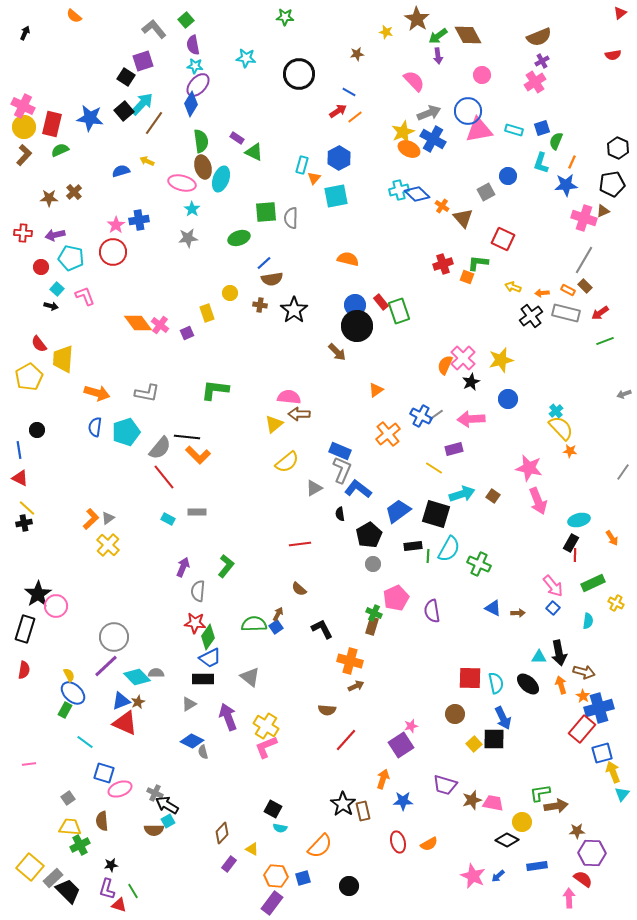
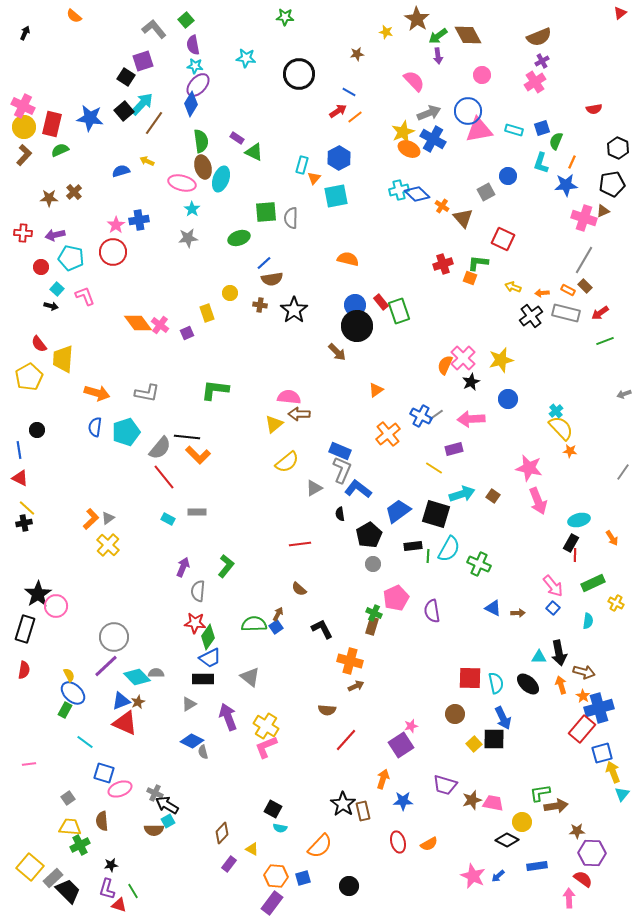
red semicircle at (613, 55): moved 19 px left, 54 px down
orange square at (467, 277): moved 3 px right, 1 px down
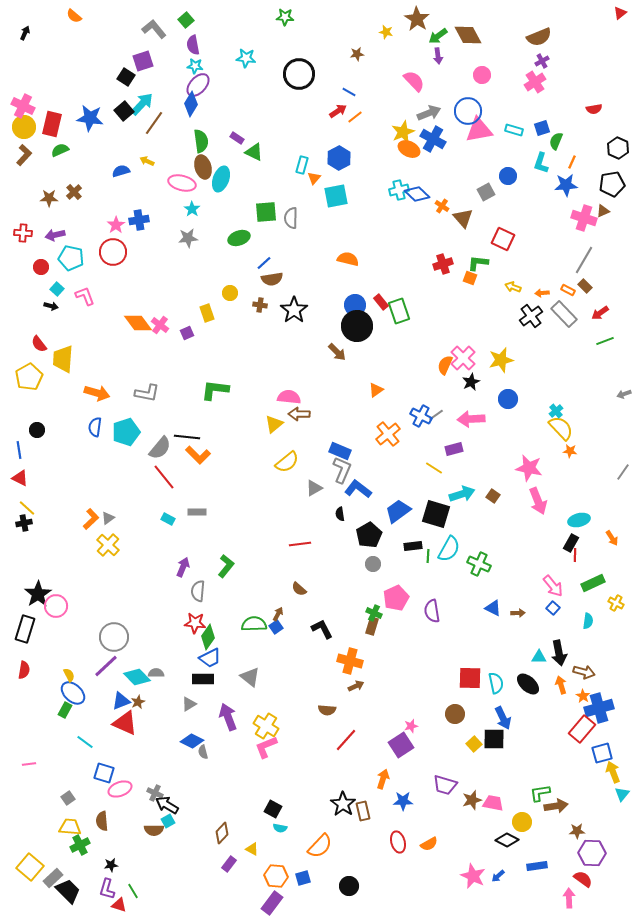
gray rectangle at (566, 313): moved 2 px left, 1 px down; rotated 32 degrees clockwise
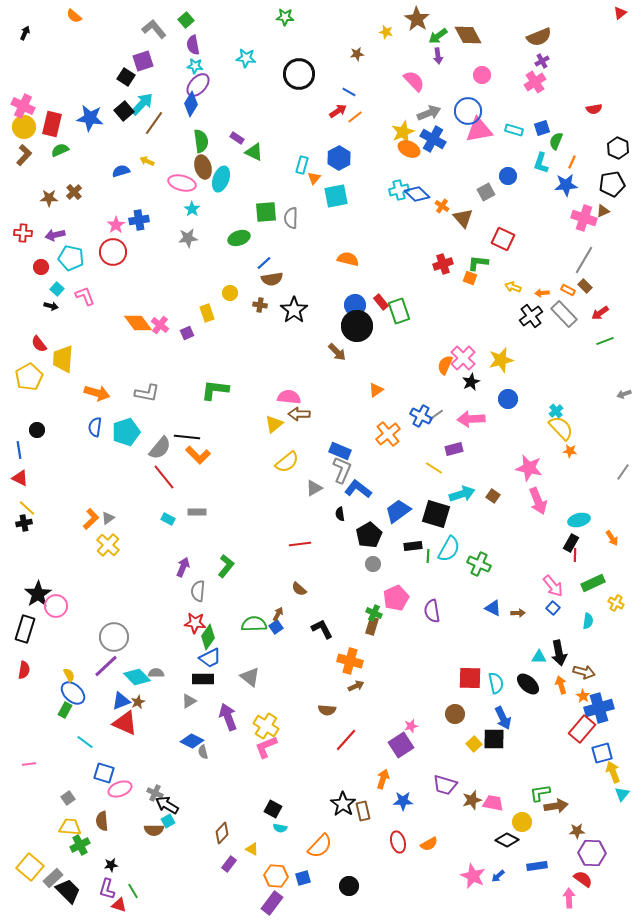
gray triangle at (189, 704): moved 3 px up
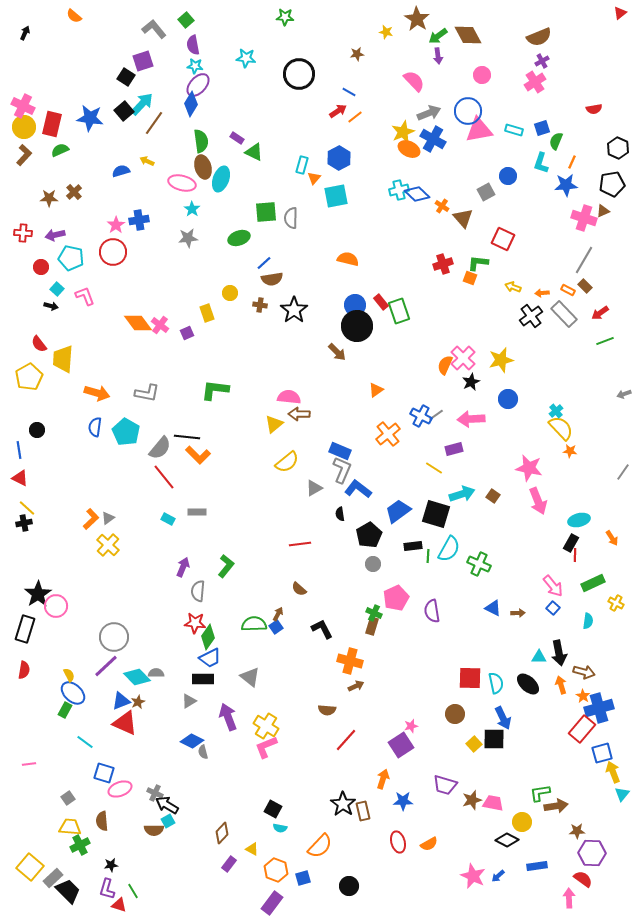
cyan pentagon at (126, 432): rotated 24 degrees counterclockwise
orange hexagon at (276, 876): moved 6 px up; rotated 15 degrees clockwise
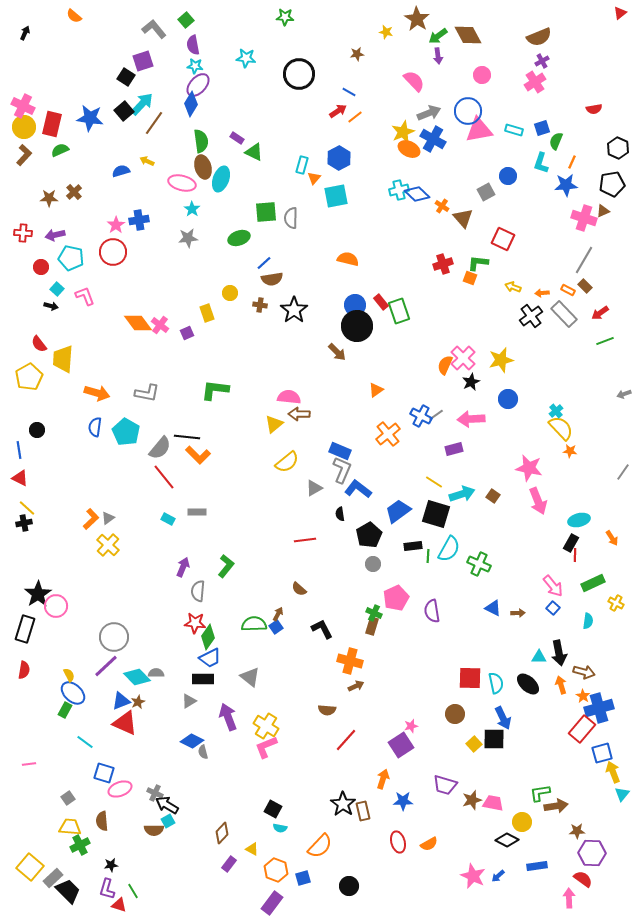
yellow line at (434, 468): moved 14 px down
red line at (300, 544): moved 5 px right, 4 px up
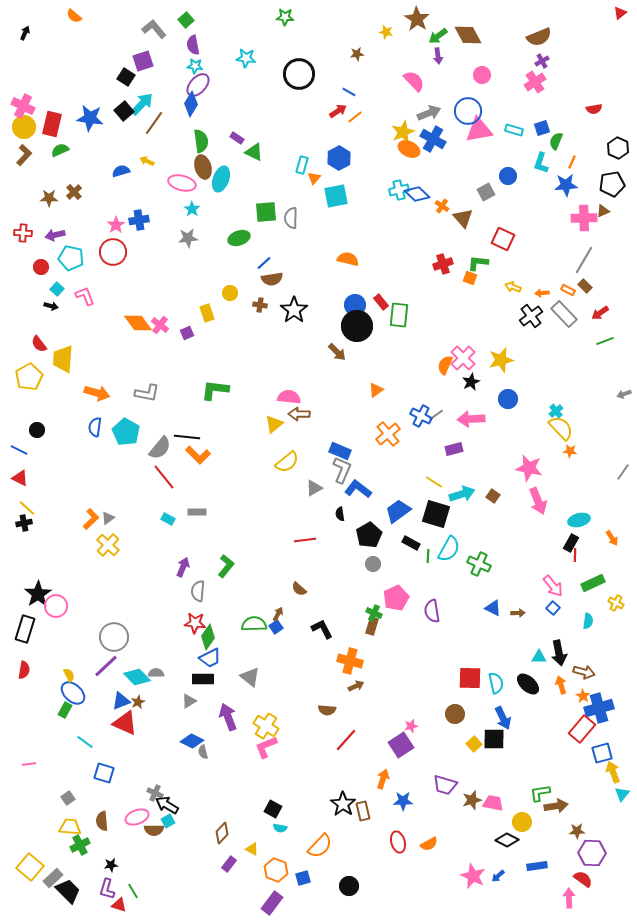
pink cross at (584, 218): rotated 20 degrees counterclockwise
green rectangle at (399, 311): moved 4 px down; rotated 25 degrees clockwise
blue line at (19, 450): rotated 54 degrees counterclockwise
black rectangle at (413, 546): moved 2 px left, 3 px up; rotated 36 degrees clockwise
pink ellipse at (120, 789): moved 17 px right, 28 px down
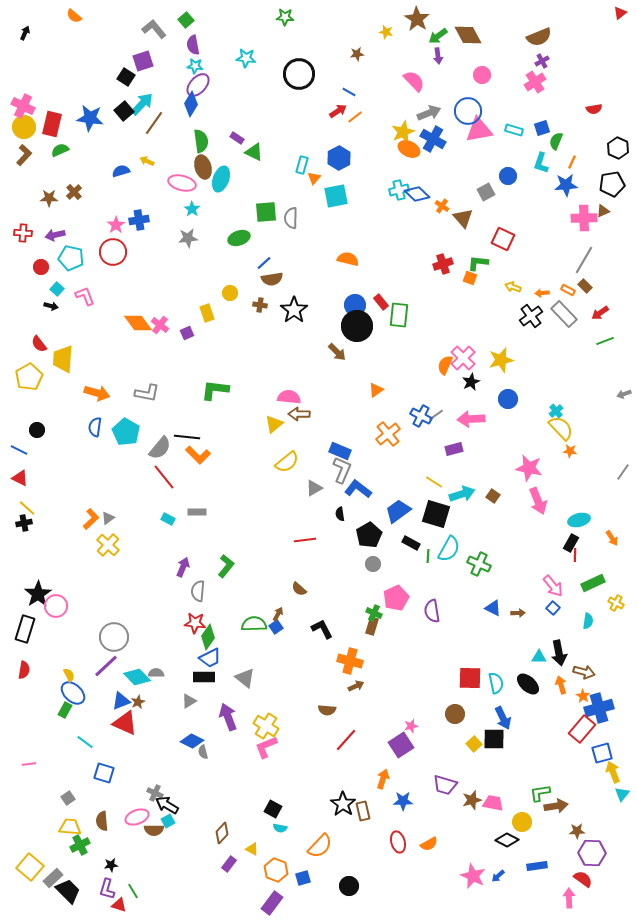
gray triangle at (250, 677): moved 5 px left, 1 px down
black rectangle at (203, 679): moved 1 px right, 2 px up
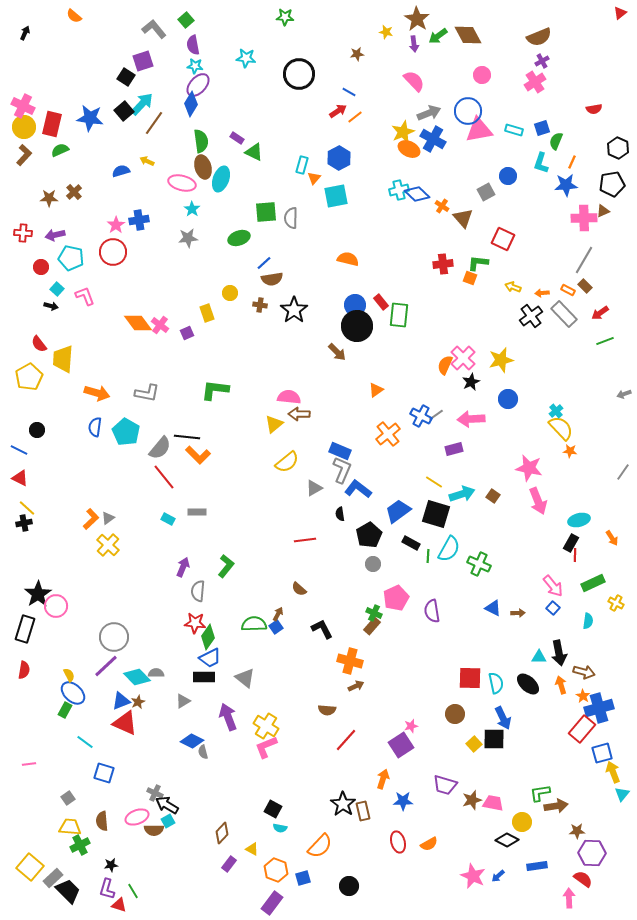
purple arrow at (438, 56): moved 24 px left, 12 px up
red cross at (443, 264): rotated 12 degrees clockwise
brown rectangle at (372, 626): rotated 24 degrees clockwise
gray triangle at (189, 701): moved 6 px left
